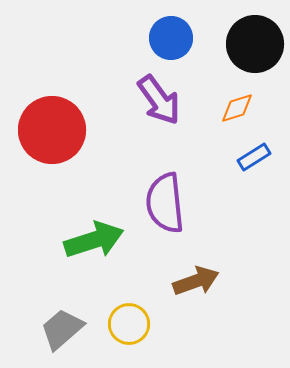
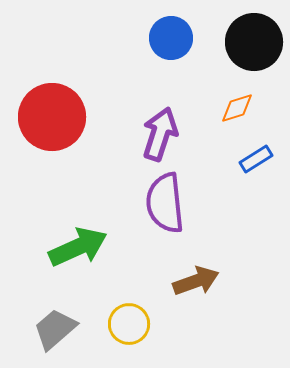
black circle: moved 1 px left, 2 px up
purple arrow: moved 1 px right, 34 px down; rotated 126 degrees counterclockwise
red circle: moved 13 px up
blue rectangle: moved 2 px right, 2 px down
green arrow: moved 16 px left, 7 px down; rotated 6 degrees counterclockwise
gray trapezoid: moved 7 px left
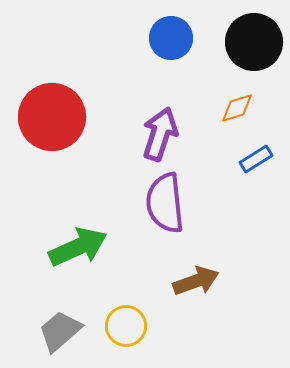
yellow circle: moved 3 px left, 2 px down
gray trapezoid: moved 5 px right, 2 px down
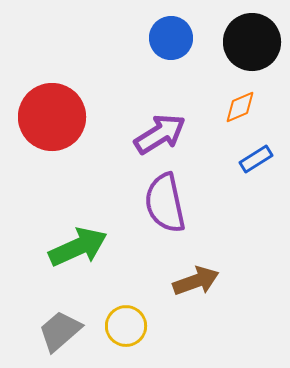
black circle: moved 2 px left
orange diamond: moved 3 px right, 1 px up; rotated 6 degrees counterclockwise
purple arrow: rotated 40 degrees clockwise
purple semicircle: rotated 6 degrees counterclockwise
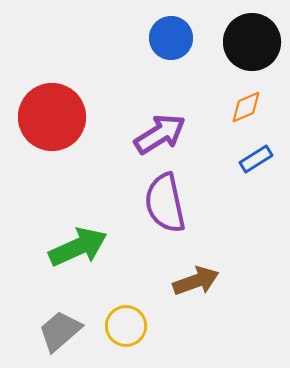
orange diamond: moved 6 px right
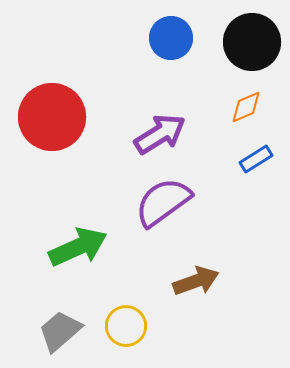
purple semicircle: moved 2 px left, 1 px up; rotated 66 degrees clockwise
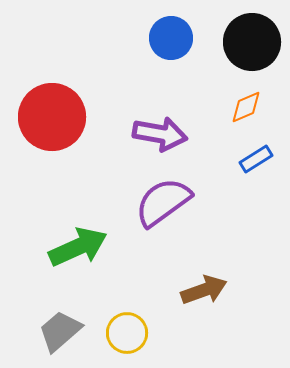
purple arrow: rotated 42 degrees clockwise
brown arrow: moved 8 px right, 9 px down
yellow circle: moved 1 px right, 7 px down
